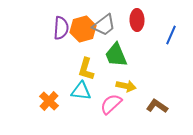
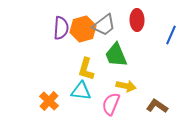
pink semicircle: rotated 25 degrees counterclockwise
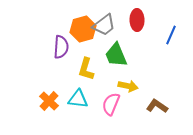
purple semicircle: moved 19 px down
yellow arrow: moved 2 px right
cyan triangle: moved 3 px left, 8 px down
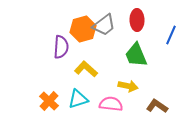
green trapezoid: moved 20 px right
yellow L-shape: rotated 115 degrees clockwise
cyan triangle: rotated 25 degrees counterclockwise
pink semicircle: rotated 75 degrees clockwise
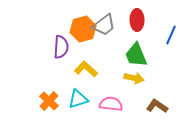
yellow arrow: moved 6 px right, 8 px up
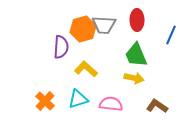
gray trapezoid: rotated 40 degrees clockwise
orange cross: moved 4 px left
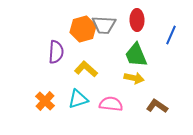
purple semicircle: moved 5 px left, 5 px down
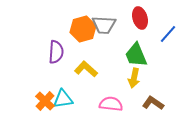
red ellipse: moved 3 px right, 2 px up; rotated 15 degrees counterclockwise
blue line: moved 3 px left, 1 px up; rotated 18 degrees clockwise
yellow arrow: rotated 90 degrees clockwise
cyan triangle: moved 15 px left; rotated 10 degrees clockwise
brown L-shape: moved 4 px left, 3 px up
